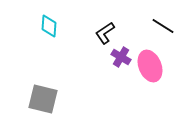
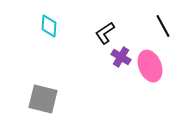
black line: rotated 30 degrees clockwise
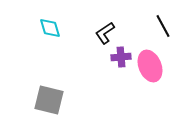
cyan diamond: moved 1 px right, 2 px down; rotated 20 degrees counterclockwise
purple cross: rotated 36 degrees counterclockwise
gray square: moved 6 px right, 1 px down
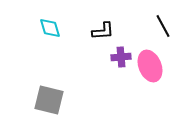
black L-shape: moved 2 px left, 2 px up; rotated 150 degrees counterclockwise
